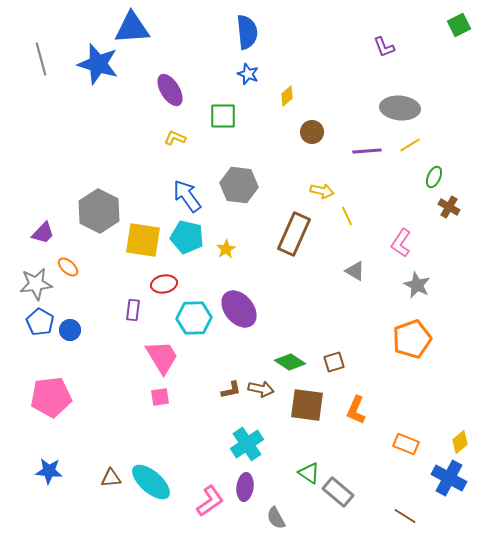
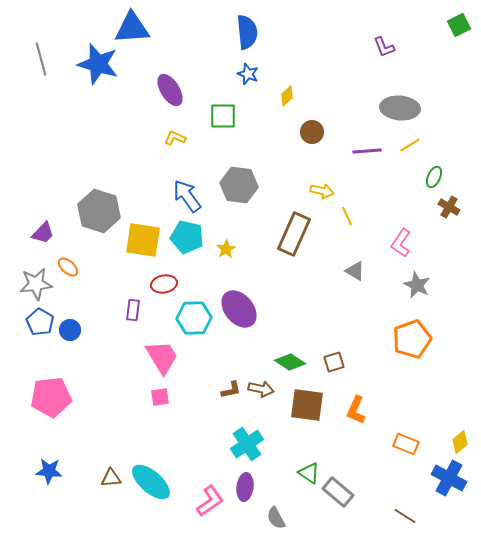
gray hexagon at (99, 211): rotated 9 degrees counterclockwise
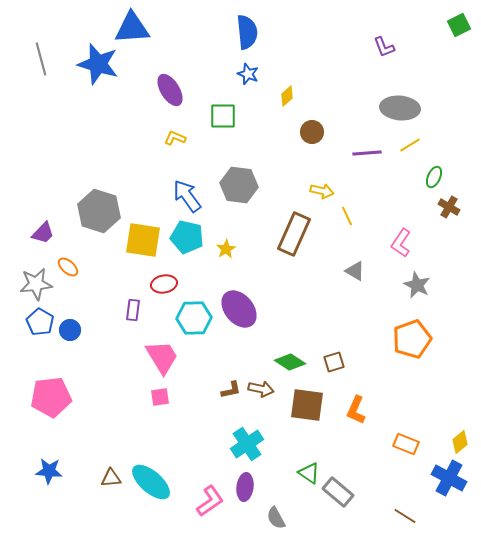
purple line at (367, 151): moved 2 px down
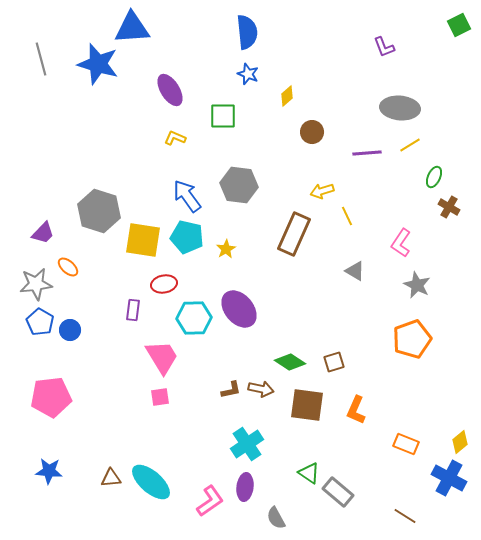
yellow arrow at (322, 191): rotated 150 degrees clockwise
